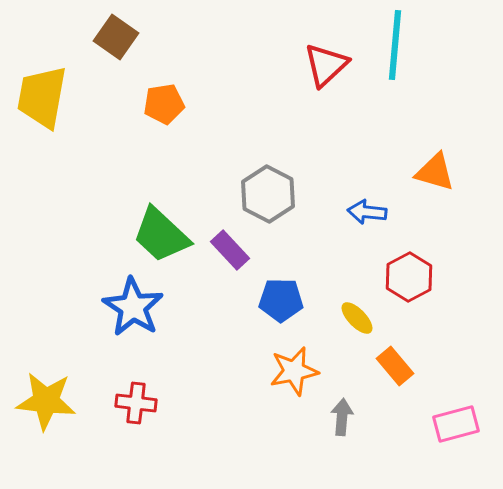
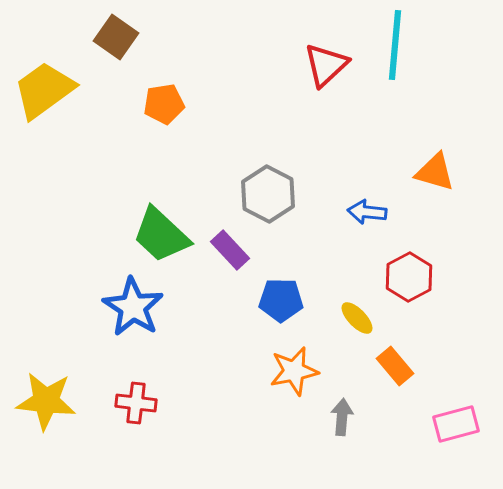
yellow trapezoid: moved 2 px right, 7 px up; rotated 44 degrees clockwise
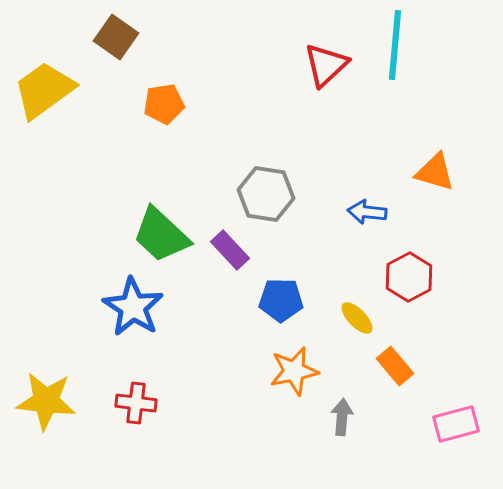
gray hexagon: moved 2 px left; rotated 18 degrees counterclockwise
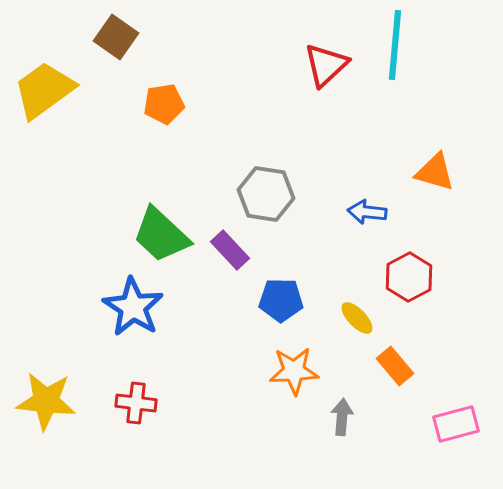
orange star: rotated 9 degrees clockwise
